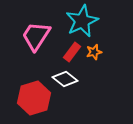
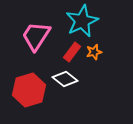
red hexagon: moved 5 px left, 8 px up
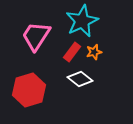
white diamond: moved 15 px right
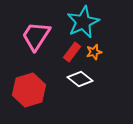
cyan star: moved 1 px right, 1 px down
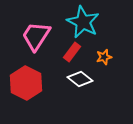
cyan star: rotated 20 degrees counterclockwise
orange star: moved 10 px right, 5 px down
red hexagon: moved 3 px left, 7 px up; rotated 16 degrees counterclockwise
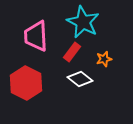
pink trapezoid: rotated 36 degrees counterclockwise
orange star: moved 2 px down
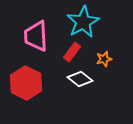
cyan star: rotated 16 degrees clockwise
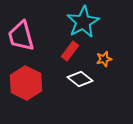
pink trapezoid: moved 15 px left; rotated 12 degrees counterclockwise
red rectangle: moved 2 px left, 1 px up
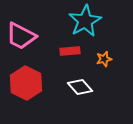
cyan star: moved 2 px right, 1 px up
pink trapezoid: rotated 48 degrees counterclockwise
red rectangle: rotated 48 degrees clockwise
white diamond: moved 8 px down; rotated 10 degrees clockwise
